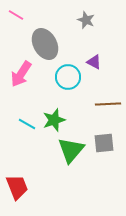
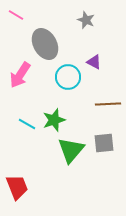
pink arrow: moved 1 px left, 1 px down
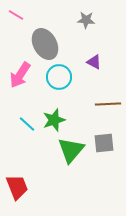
gray star: rotated 18 degrees counterclockwise
cyan circle: moved 9 px left
cyan line: rotated 12 degrees clockwise
